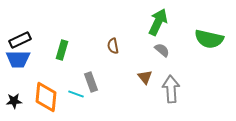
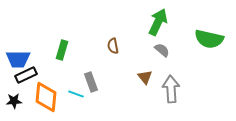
black rectangle: moved 6 px right, 35 px down
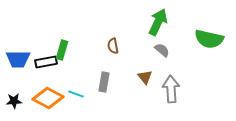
black rectangle: moved 20 px right, 13 px up; rotated 15 degrees clockwise
gray rectangle: moved 13 px right; rotated 30 degrees clockwise
orange diamond: moved 2 px right, 1 px down; rotated 68 degrees counterclockwise
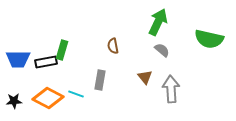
gray rectangle: moved 4 px left, 2 px up
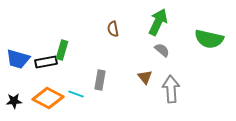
brown semicircle: moved 17 px up
blue trapezoid: rotated 15 degrees clockwise
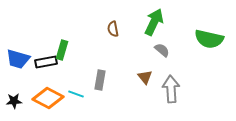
green arrow: moved 4 px left
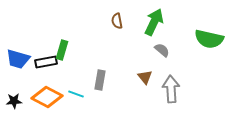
brown semicircle: moved 4 px right, 8 px up
orange diamond: moved 1 px left, 1 px up
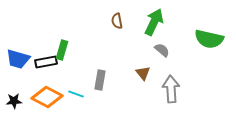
brown triangle: moved 2 px left, 4 px up
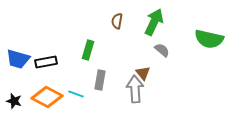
brown semicircle: rotated 21 degrees clockwise
green rectangle: moved 26 px right
gray arrow: moved 36 px left
black star: rotated 21 degrees clockwise
